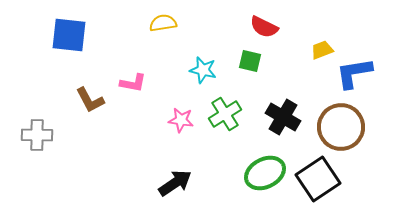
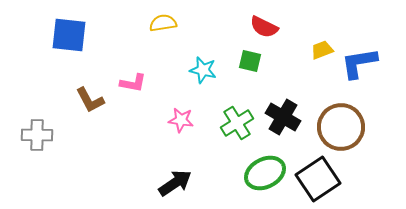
blue L-shape: moved 5 px right, 10 px up
green cross: moved 12 px right, 9 px down
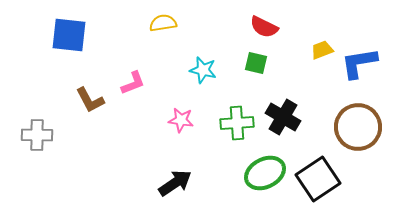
green square: moved 6 px right, 2 px down
pink L-shape: rotated 32 degrees counterclockwise
green cross: rotated 28 degrees clockwise
brown circle: moved 17 px right
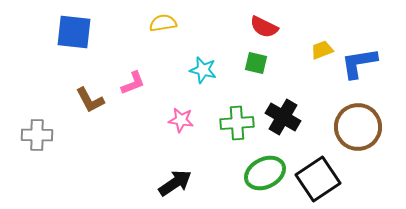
blue square: moved 5 px right, 3 px up
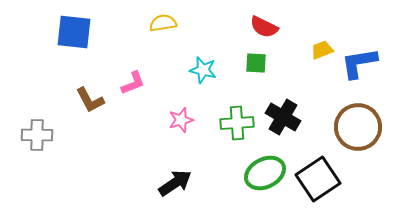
green square: rotated 10 degrees counterclockwise
pink star: rotated 25 degrees counterclockwise
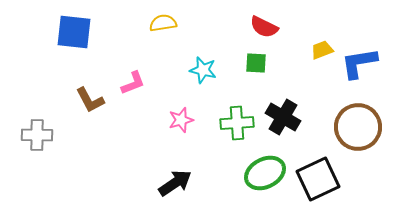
black square: rotated 9 degrees clockwise
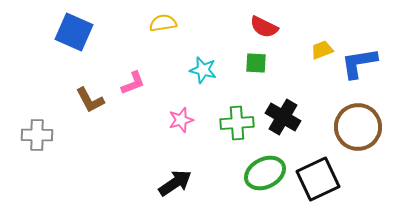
blue square: rotated 18 degrees clockwise
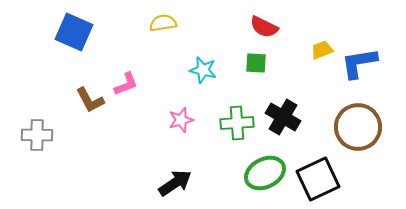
pink L-shape: moved 7 px left, 1 px down
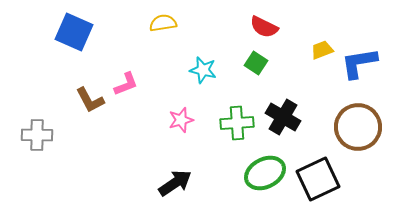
green square: rotated 30 degrees clockwise
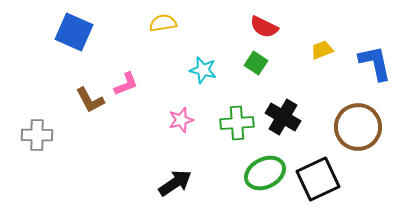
blue L-shape: moved 16 px right; rotated 87 degrees clockwise
